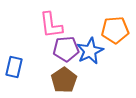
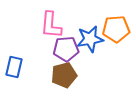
pink L-shape: rotated 12 degrees clockwise
orange pentagon: moved 1 px right, 1 px up
blue star: moved 12 px up; rotated 16 degrees clockwise
brown pentagon: moved 5 px up; rotated 20 degrees clockwise
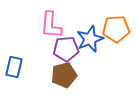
blue star: rotated 12 degrees counterclockwise
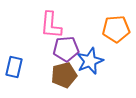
blue star: moved 22 px down
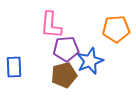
blue rectangle: rotated 15 degrees counterclockwise
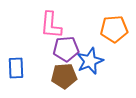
orange pentagon: moved 2 px left
blue rectangle: moved 2 px right, 1 px down
brown pentagon: moved 1 px down; rotated 10 degrees clockwise
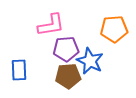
pink L-shape: rotated 104 degrees counterclockwise
blue star: rotated 24 degrees counterclockwise
blue rectangle: moved 3 px right, 2 px down
brown pentagon: moved 4 px right
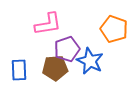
pink L-shape: moved 3 px left, 1 px up
orange pentagon: rotated 24 degrees clockwise
purple pentagon: moved 1 px right; rotated 15 degrees counterclockwise
brown pentagon: moved 13 px left, 8 px up
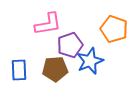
purple pentagon: moved 3 px right, 4 px up
blue star: rotated 24 degrees clockwise
brown pentagon: moved 1 px down
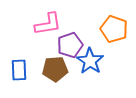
blue star: rotated 16 degrees counterclockwise
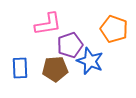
blue star: rotated 12 degrees counterclockwise
blue rectangle: moved 1 px right, 2 px up
